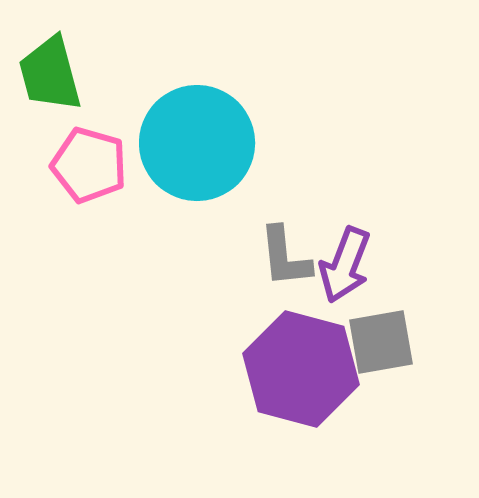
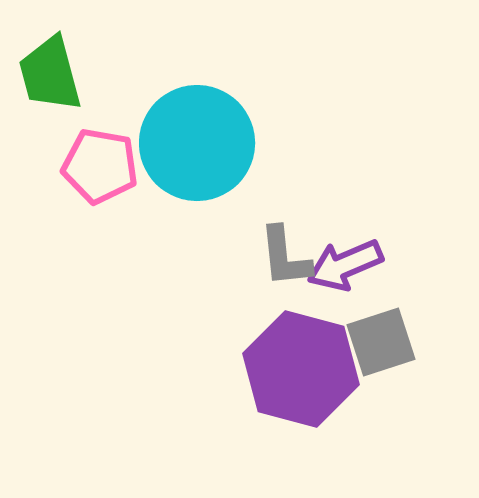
pink pentagon: moved 11 px right, 1 px down; rotated 6 degrees counterclockwise
purple arrow: rotated 46 degrees clockwise
gray square: rotated 8 degrees counterclockwise
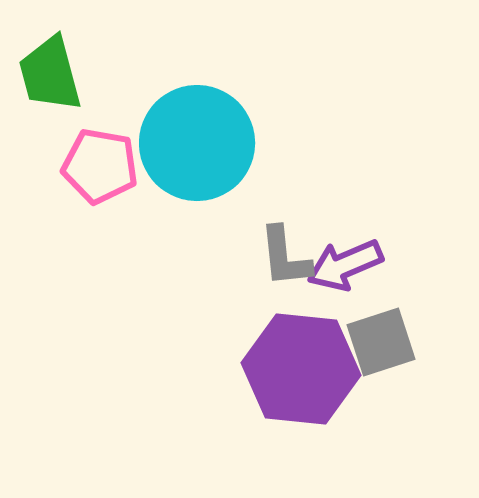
purple hexagon: rotated 9 degrees counterclockwise
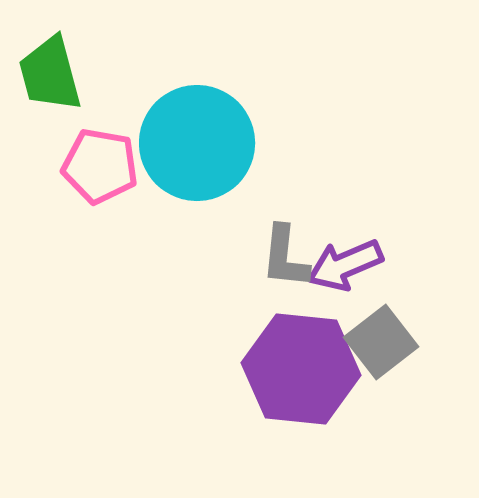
gray L-shape: rotated 12 degrees clockwise
gray square: rotated 20 degrees counterclockwise
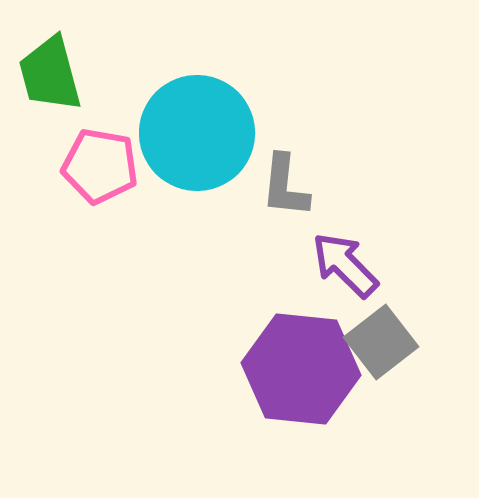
cyan circle: moved 10 px up
gray L-shape: moved 71 px up
purple arrow: rotated 68 degrees clockwise
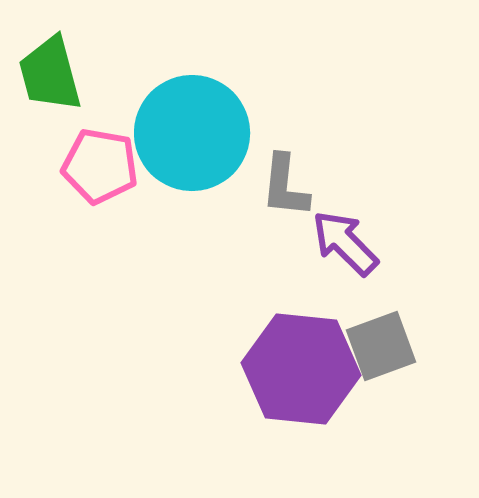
cyan circle: moved 5 px left
purple arrow: moved 22 px up
gray square: moved 4 px down; rotated 18 degrees clockwise
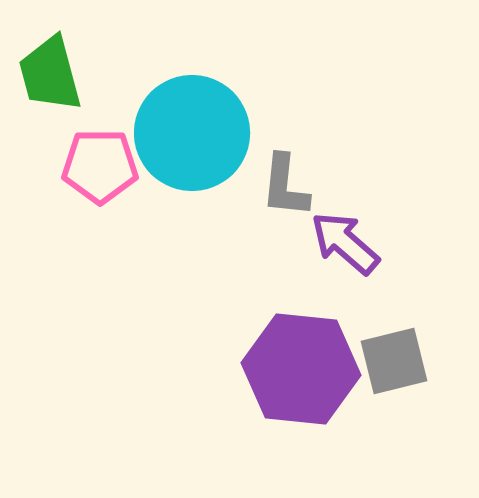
pink pentagon: rotated 10 degrees counterclockwise
purple arrow: rotated 4 degrees counterclockwise
gray square: moved 13 px right, 15 px down; rotated 6 degrees clockwise
